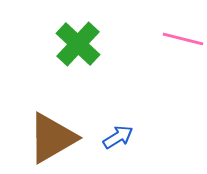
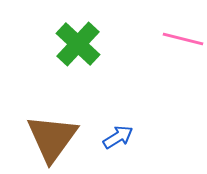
brown triangle: rotated 24 degrees counterclockwise
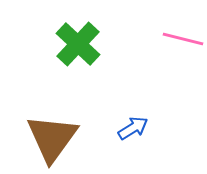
blue arrow: moved 15 px right, 9 px up
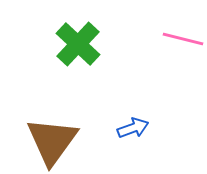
blue arrow: rotated 12 degrees clockwise
brown triangle: moved 3 px down
